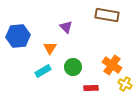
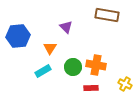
orange cross: moved 16 px left; rotated 24 degrees counterclockwise
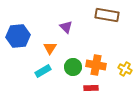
yellow cross: moved 15 px up
